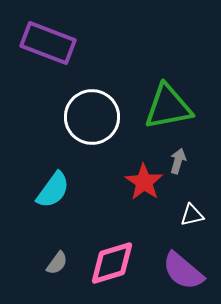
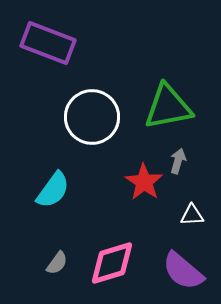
white triangle: rotated 10 degrees clockwise
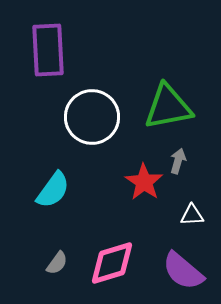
purple rectangle: moved 7 px down; rotated 66 degrees clockwise
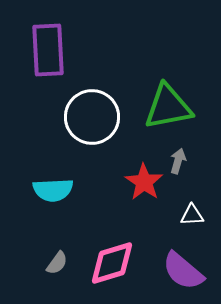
cyan semicircle: rotated 51 degrees clockwise
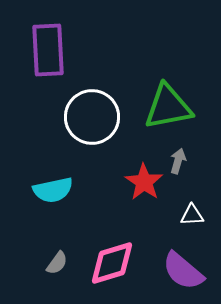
cyan semicircle: rotated 9 degrees counterclockwise
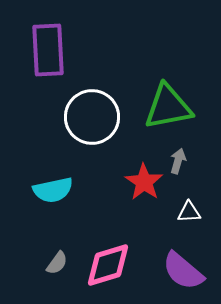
white triangle: moved 3 px left, 3 px up
pink diamond: moved 4 px left, 2 px down
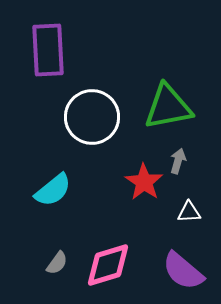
cyan semicircle: rotated 27 degrees counterclockwise
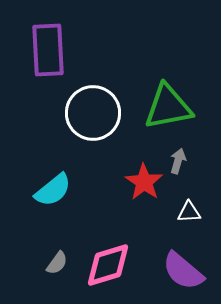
white circle: moved 1 px right, 4 px up
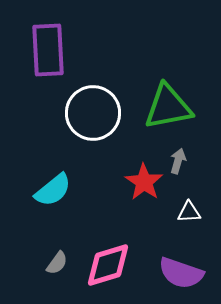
purple semicircle: moved 2 px left, 2 px down; rotated 21 degrees counterclockwise
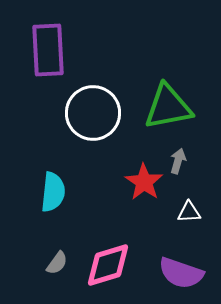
cyan semicircle: moved 2 px down; rotated 45 degrees counterclockwise
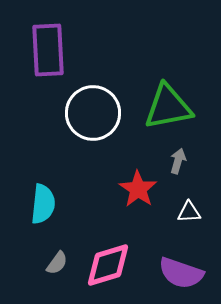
red star: moved 6 px left, 7 px down
cyan semicircle: moved 10 px left, 12 px down
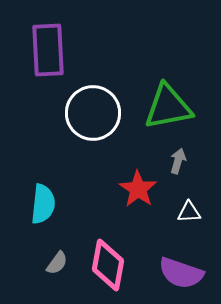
pink diamond: rotated 63 degrees counterclockwise
